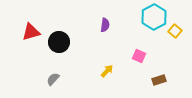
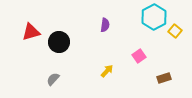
pink square: rotated 32 degrees clockwise
brown rectangle: moved 5 px right, 2 px up
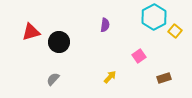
yellow arrow: moved 3 px right, 6 px down
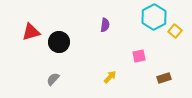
pink square: rotated 24 degrees clockwise
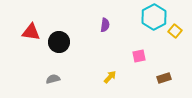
red triangle: rotated 24 degrees clockwise
gray semicircle: rotated 32 degrees clockwise
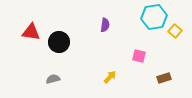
cyan hexagon: rotated 20 degrees clockwise
pink square: rotated 24 degrees clockwise
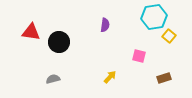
yellow square: moved 6 px left, 5 px down
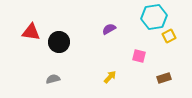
purple semicircle: moved 4 px right, 4 px down; rotated 128 degrees counterclockwise
yellow square: rotated 24 degrees clockwise
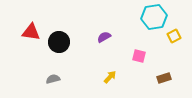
purple semicircle: moved 5 px left, 8 px down
yellow square: moved 5 px right
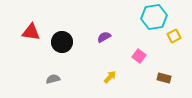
black circle: moved 3 px right
pink square: rotated 24 degrees clockwise
brown rectangle: rotated 32 degrees clockwise
